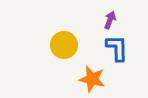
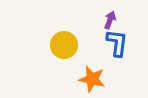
blue L-shape: moved 5 px up; rotated 8 degrees clockwise
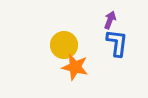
orange star: moved 17 px left, 12 px up
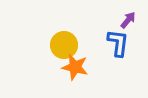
purple arrow: moved 18 px right; rotated 18 degrees clockwise
blue L-shape: moved 1 px right
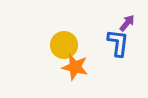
purple arrow: moved 1 px left, 3 px down
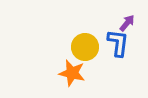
yellow circle: moved 21 px right, 2 px down
orange star: moved 3 px left, 6 px down
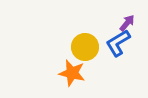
blue L-shape: rotated 128 degrees counterclockwise
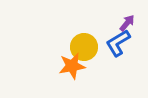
yellow circle: moved 1 px left
orange star: moved 7 px up; rotated 24 degrees counterclockwise
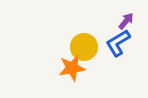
purple arrow: moved 1 px left, 2 px up
orange star: moved 2 px down
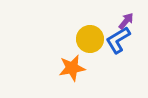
blue L-shape: moved 3 px up
yellow circle: moved 6 px right, 8 px up
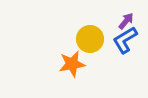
blue L-shape: moved 7 px right
orange star: moved 4 px up
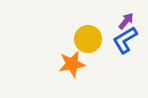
yellow circle: moved 2 px left
